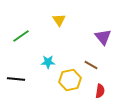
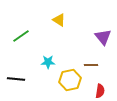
yellow triangle: rotated 24 degrees counterclockwise
brown line: rotated 32 degrees counterclockwise
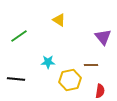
green line: moved 2 px left
